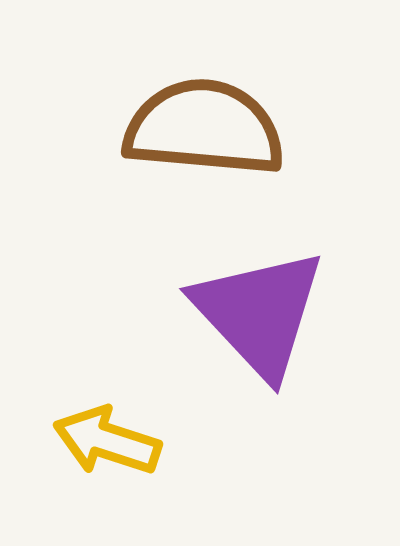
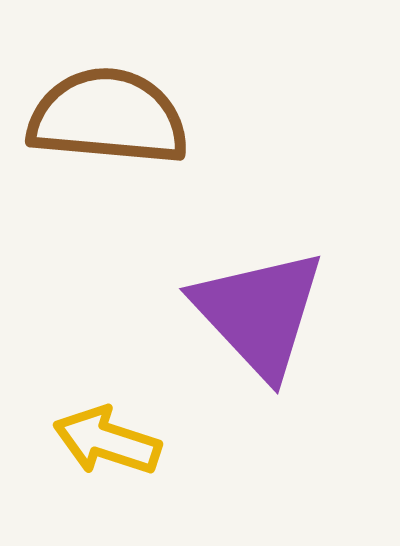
brown semicircle: moved 96 px left, 11 px up
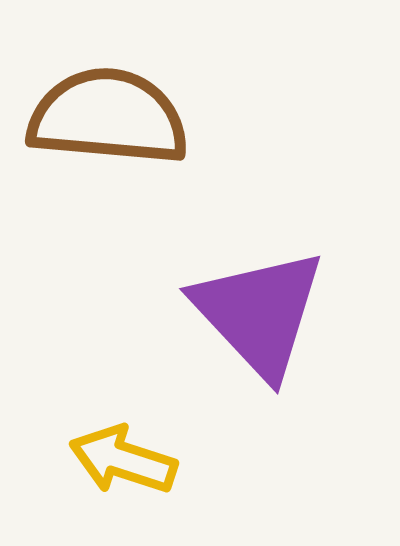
yellow arrow: moved 16 px right, 19 px down
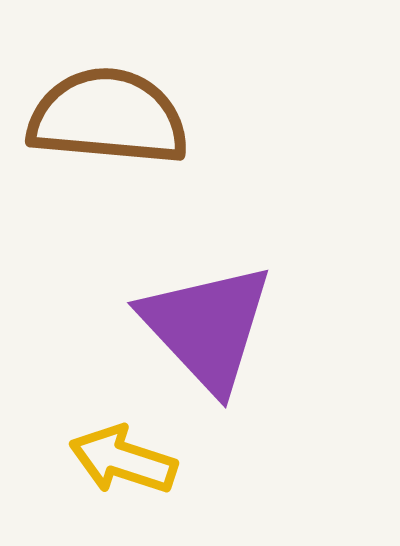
purple triangle: moved 52 px left, 14 px down
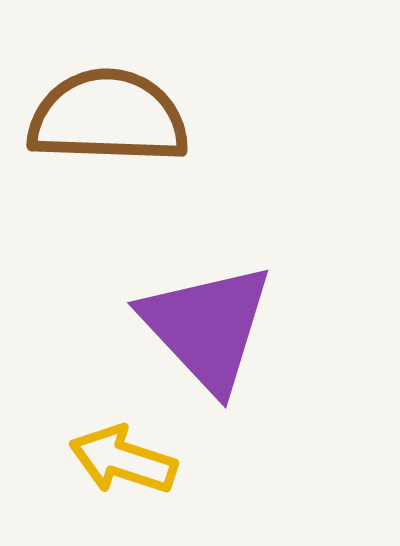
brown semicircle: rotated 3 degrees counterclockwise
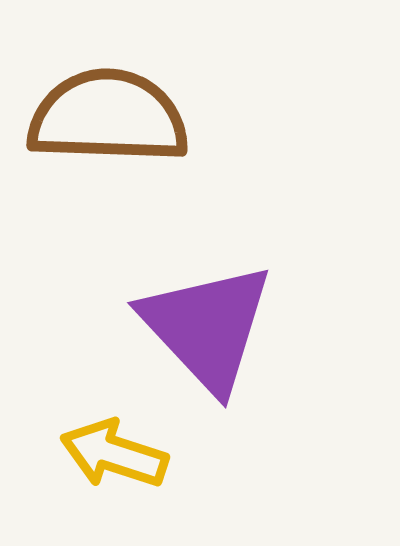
yellow arrow: moved 9 px left, 6 px up
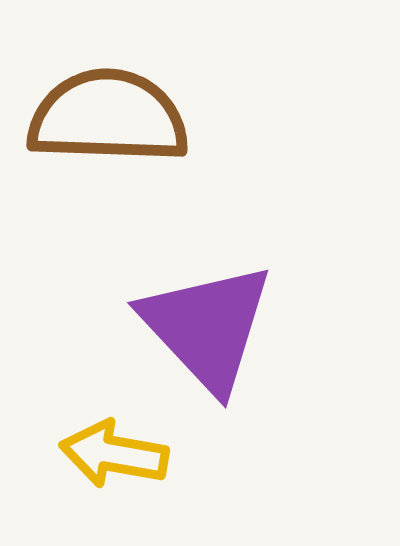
yellow arrow: rotated 8 degrees counterclockwise
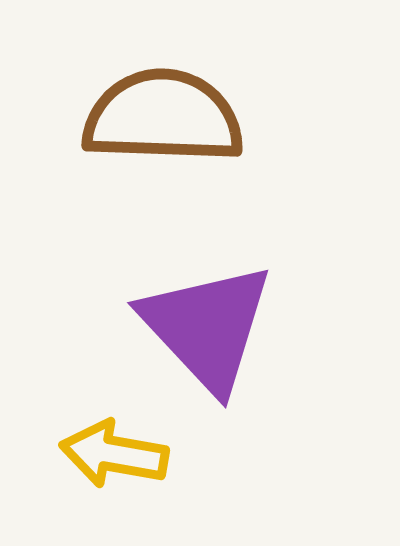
brown semicircle: moved 55 px right
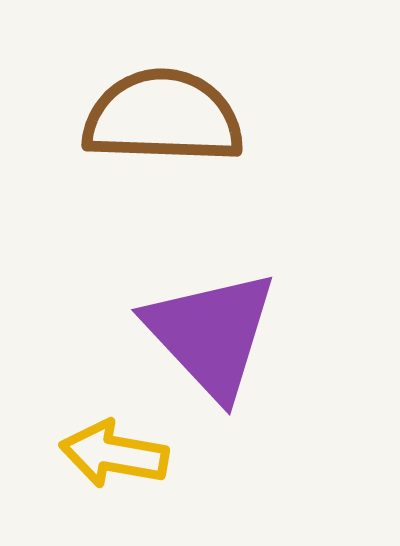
purple triangle: moved 4 px right, 7 px down
